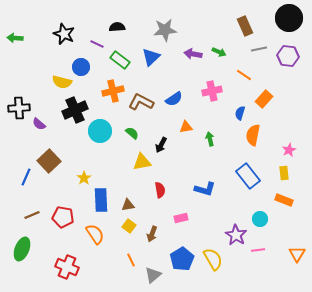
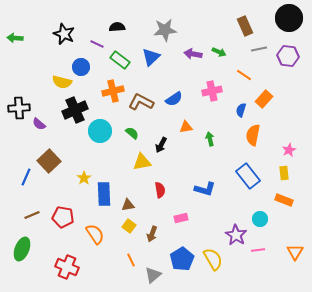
blue semicircle at (240, 113): moved 1 px right, 3 px up
blue rectangle at (101, 200): moved 3 px right, 6 px up
orange triangle at (297, 254): moved 2 px left, 2 px up
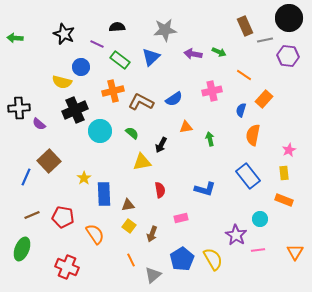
gray line at (259, 49): moved 6 px right, 9 px up
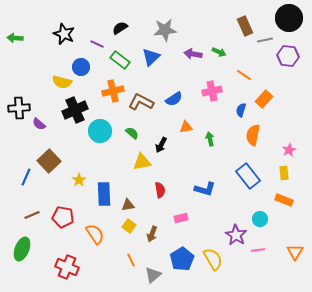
black semicircle at (117, 27): moved 3 px right, 1 px down; rotated 28 degrees counterclockwise
yellow star at (84, 178): moved 5 px left, 2 px down
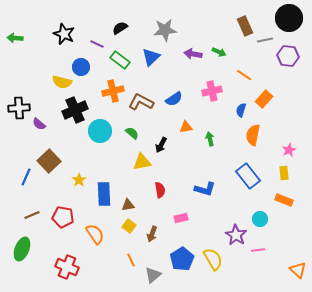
orange triangle at (295, 252): moved 3 px right, 18 px down; rotated 18 degrees counterclockwise
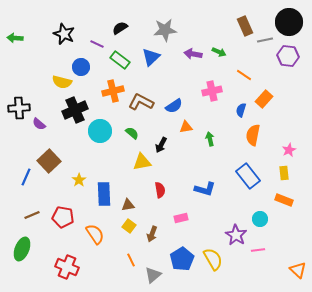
black circle at (289, 18): moved 4 px down
blue semicircle at (174, 99): moved 7 px down
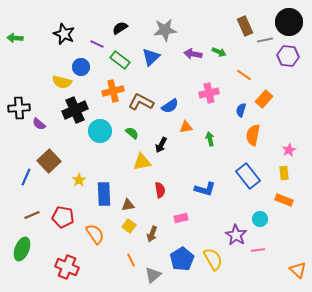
pink cross at (212, 91): moved 3 px left, 2 px down
blue semicircle at (174, 106): moved 4 px left
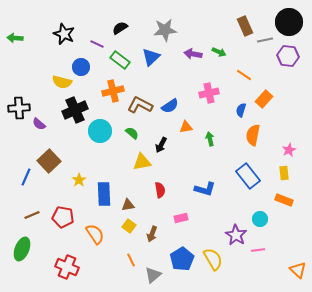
brown L-shape at (141, 102): moved 1 px left, 3 px down
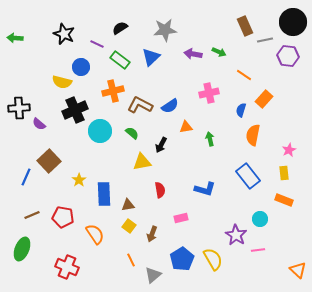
black circle at (289, 22): moved 4 px right
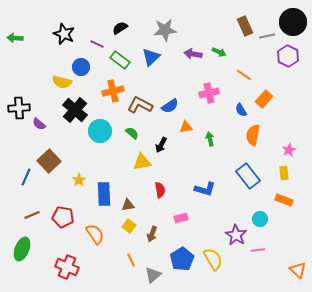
gray line at (265, 40): moved 2 px right, 4 px up
purple hexagon at (288, 56): rotated 20 degrees clockwise
black cross at (75, 110): rotated 25 degrees counterclockwise
blue semicircle at (241, 110): rotated 48 degrees counterclockwise
